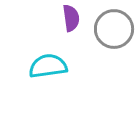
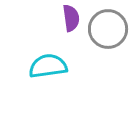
gray circle: moved 6 px left
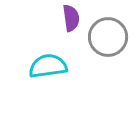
gray circle: moved 8 px down
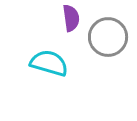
cyan semicircle: moved 1 px right, 3 px up; rotated 24 degrees clockwise
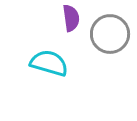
gray circle: moved 2 px right, 3 px up
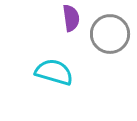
cyan semicircle: moved 5 px right, 9 px down
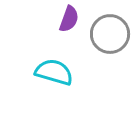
purple semicircle: moved 2 px left, 1 px down; rotated 28 degrees clockwise
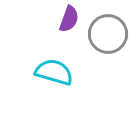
gray circle: moved 2 px left
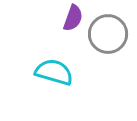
purple semicircle: moved 4 px right, 1 px up
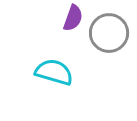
gray circle: moved 1 px right, 1 px up
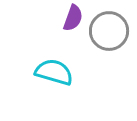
gray circle: moved 2 px up
